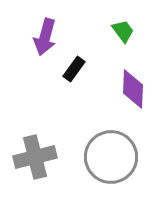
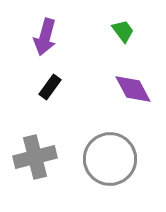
black rectangle: moved 24 px left, 18 px down
purple diamond: rotated 30 degrees counterclockwise
gray circle: moved 1 px left, 2 px down
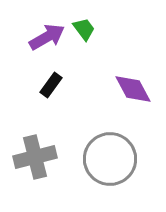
green trapezoid: moved 39 px left, 2 px up
purple arrow: moved 2 px right; rotated 135 degrees counterclockwise
black rectangle: moved 1 px right, 2 px up
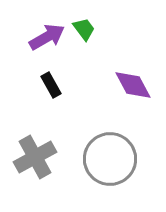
black rectangle: rotated 65 degrees counterclockwise
purple diamond: moved 4 px up
gray cross: rotated 15 degrees counterclockwise
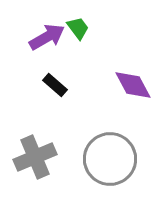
green trapezoid: moved 6 px left, 1 px up
black rectangle: moved 4 px right; rotated 20 degrees counterclockwise
gray cross: rotated 6 degrees clockwise
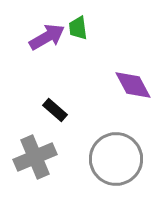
green trapezoid: rotated 150 degrees counterclockwise
black rectangle: moved 25 px down
gray circle: moved 6 px right
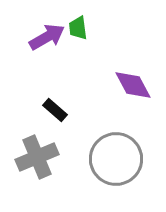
gray cross: moved 2 px right
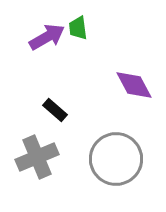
purple diamond: moved 1 px right
